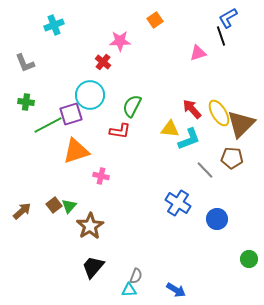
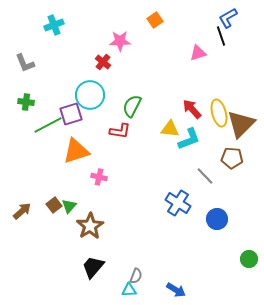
yellow ellipse: rotated 16 degrees clockwise
gray line: moved 6 px down
pink cross: moved 2 px left, 1 px down
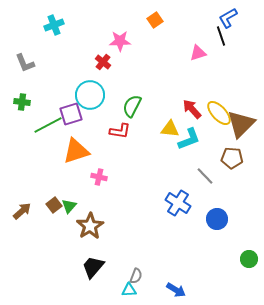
green cross: moved 4 px left
yellow ellipse: rotated 28 degrees counterclockwise
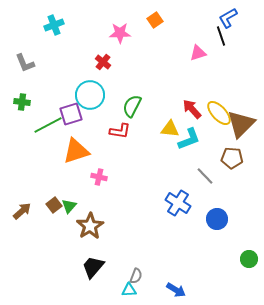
pink star: moved 8 px up
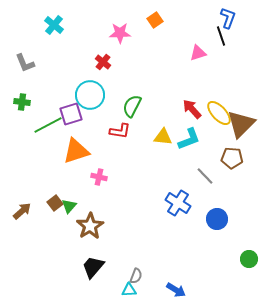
blue L-shape: rotated 140 degrees clockwise
cyan cross: rotated 30 degrees counterclockwise
yellow triangle: moved 7 px left, 8 px down
brown square: moved 1 px right, 2 px up
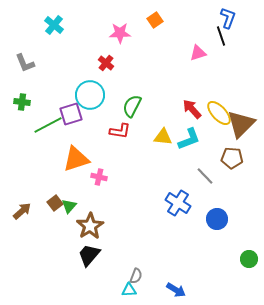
red cross: moved 3 px right, 1 px down
orange triangle: moved 8 px down
black trapezoid: moved 4 px left, 12 px up
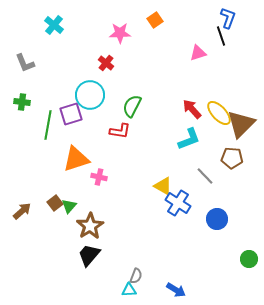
green line: rotated 52 degrees counterclockwise
yellow triangle: moved 49 px down; rotated 24 degrees clockwise
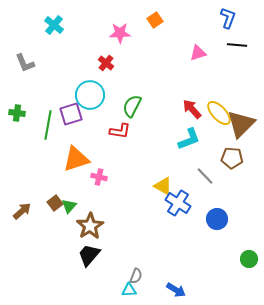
black line: moved 16 px right, 9 px down; rotated 66 degrees counterclockwise
green cross: moved 5 px left, 11 px down
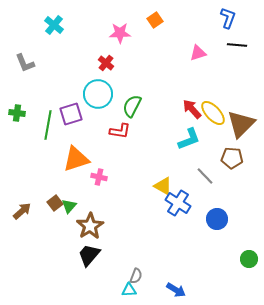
cyan circle: moved 8 px right, 1 px up
yellow ellipse: moved 6 px left
